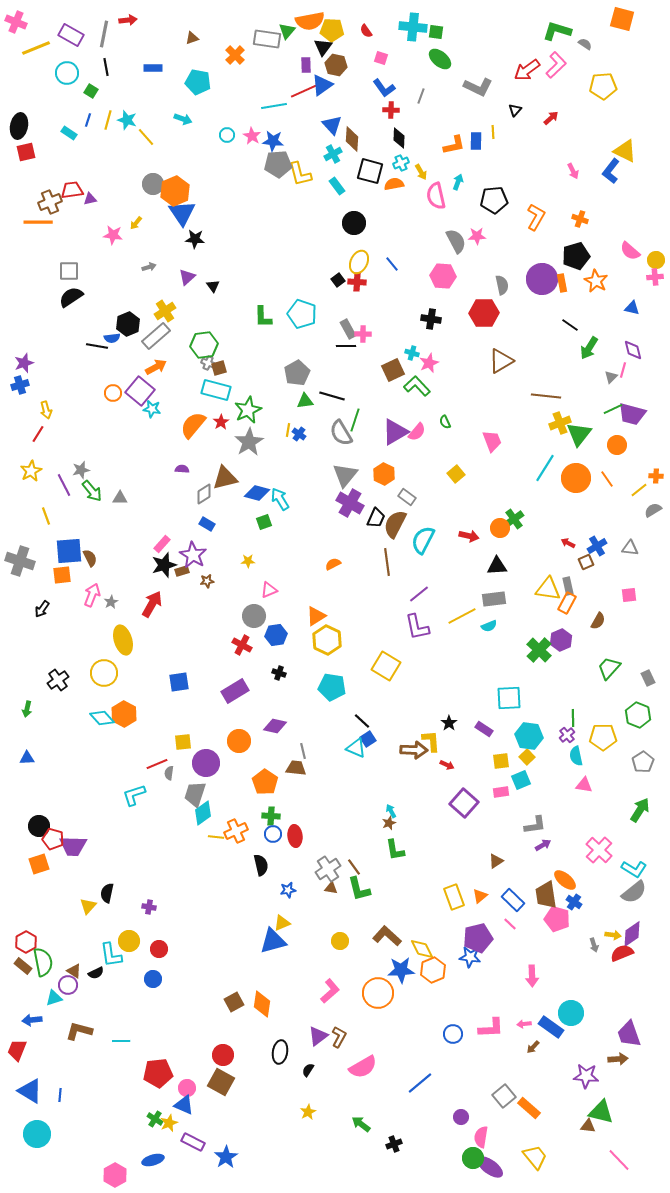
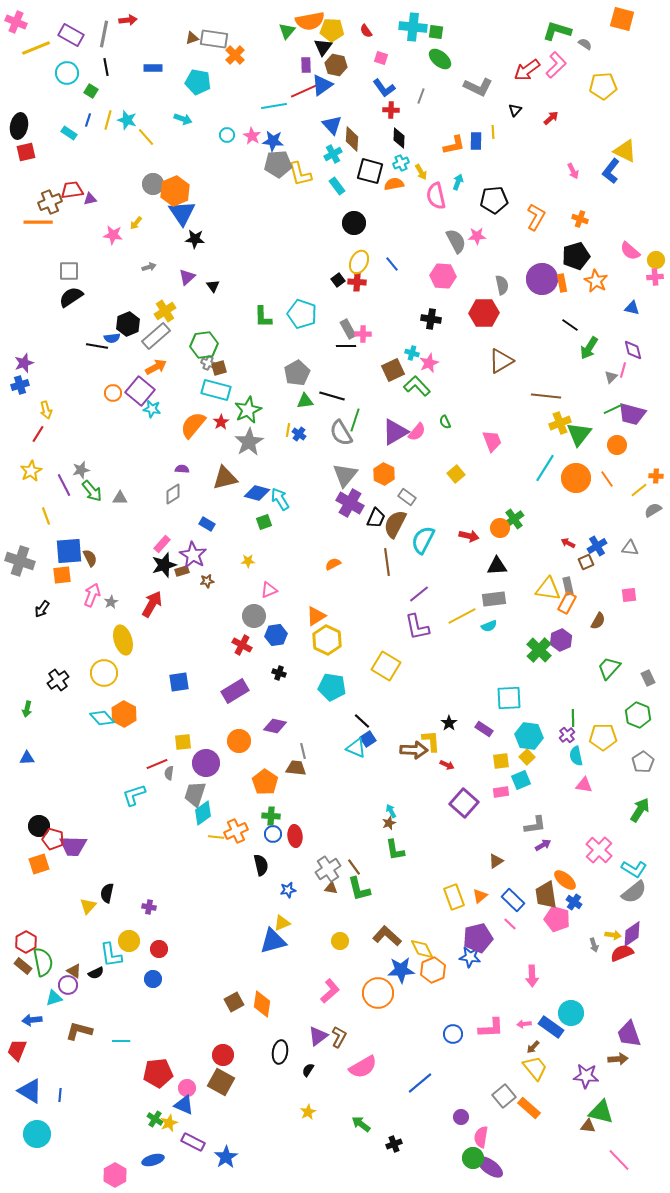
gray rectangle at (267, 39): moved 53 px left
gray diamond at (204, 494): moved 31 px left
yellow trapezoid at (535, 1157): moved 89 px up
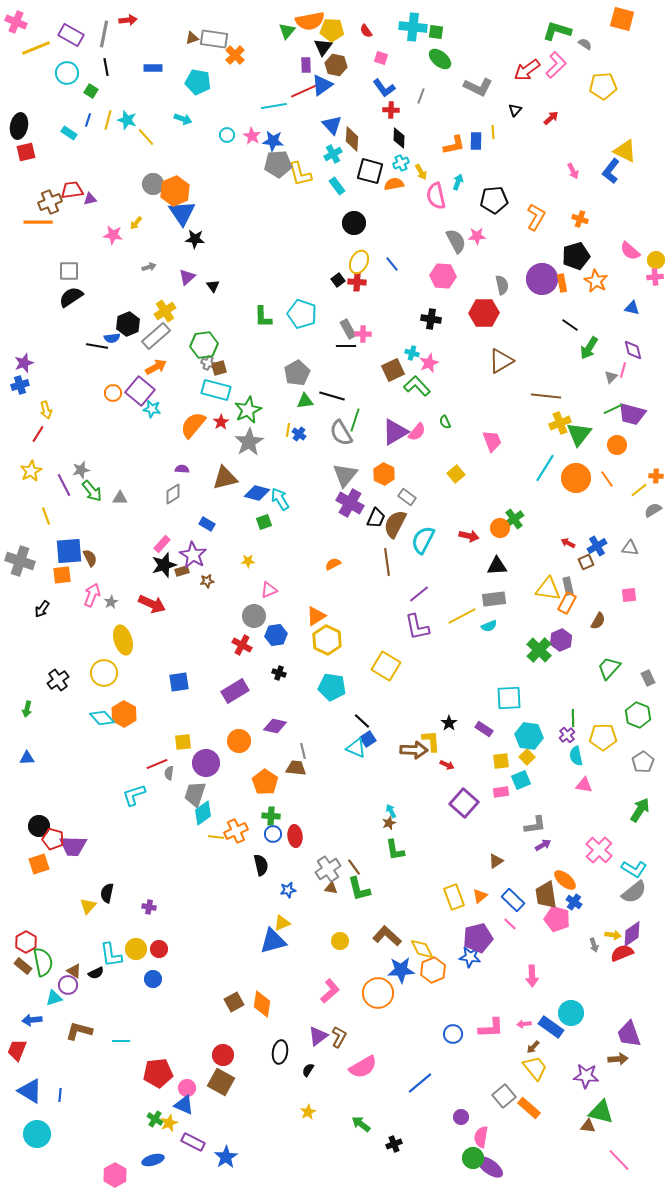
red arrow at (152, 604): rotated 84 degrees clockwise
yellow circle at (129, 941): moved 7 px right, 8 px down
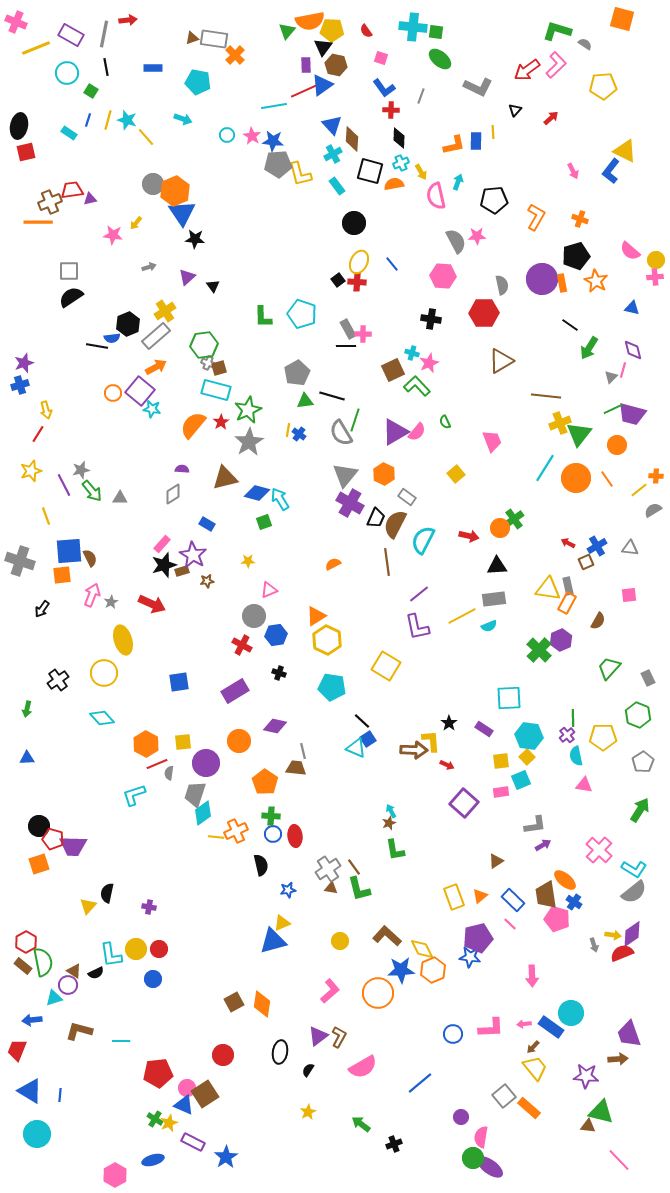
yellow star at (31, 471): rotated 10 degrees clockwise
orange hexagon at (124, 714): moved 22 px right, 30 px down
brown square at (221, 1082): moved 16 px left, 12 px down; rotated 28 degrees clockwise
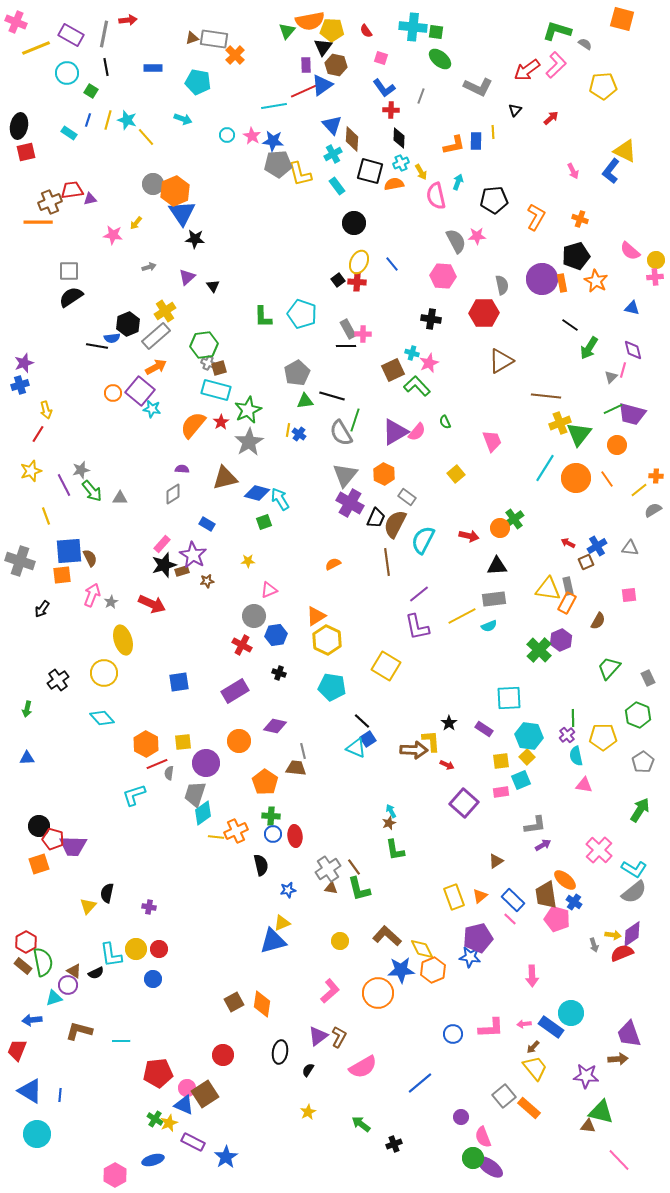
pink line at (510, 924): moved 5 px up
pink semicircle at (481, 1137): moved 2 px right; rotated 30 degrees counterclockwise
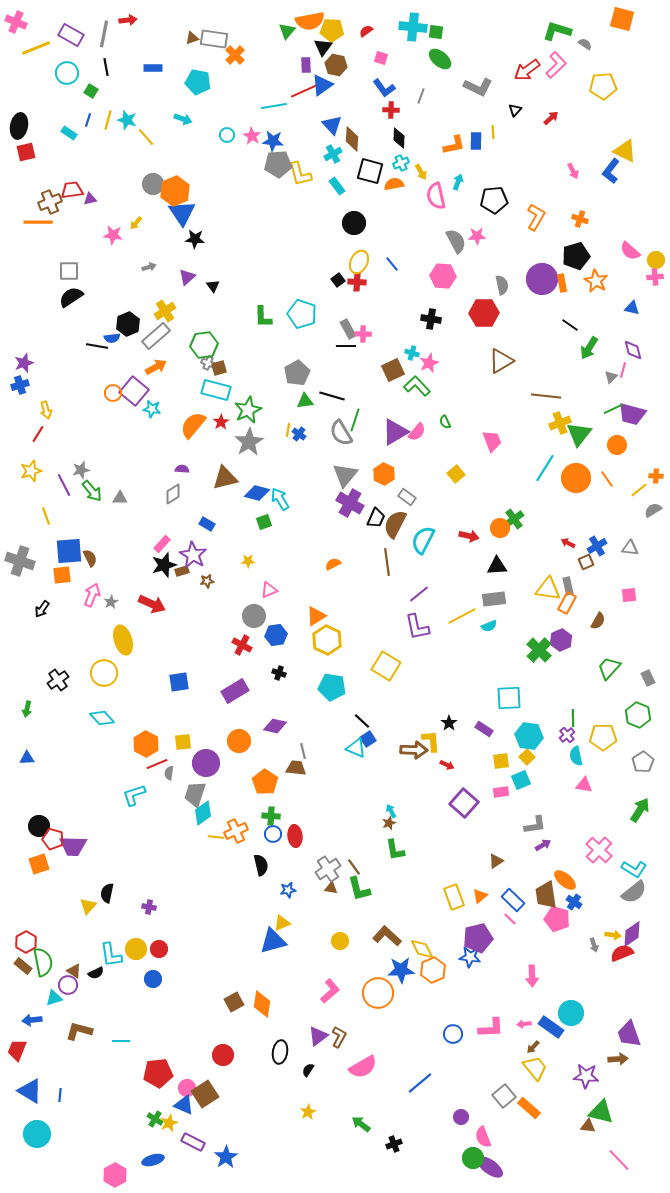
red semicircle at (366, 31): rotated 88 degrees clockwise
purple square at (140, 391): moved 6 px left
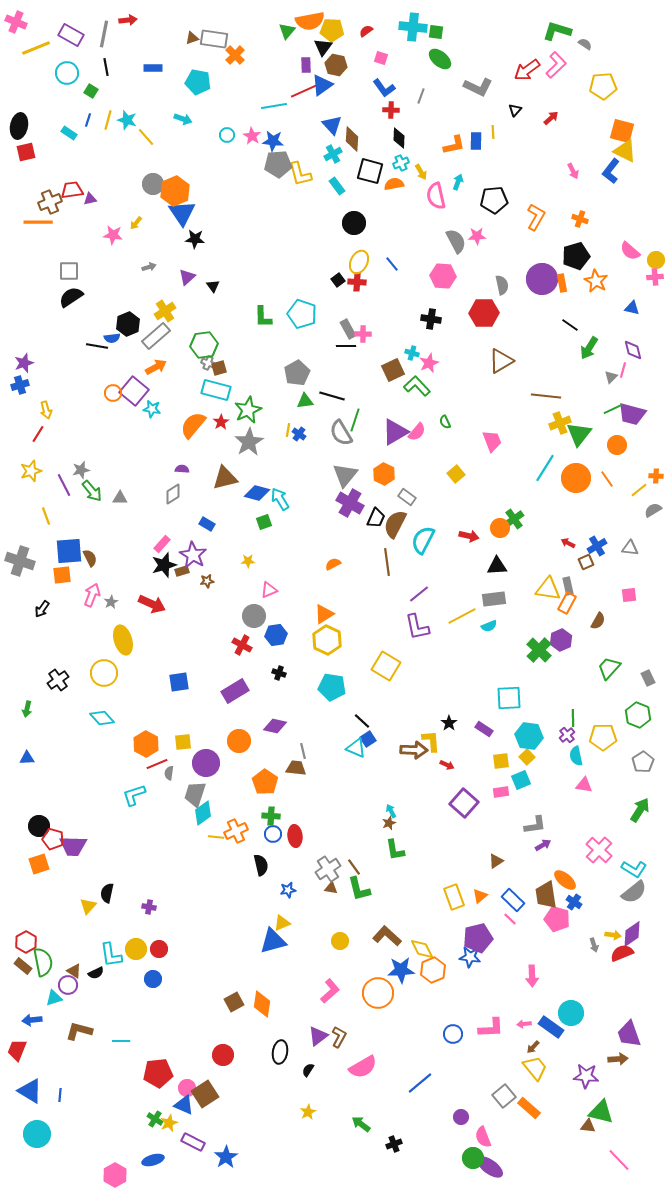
orange square at (622, 19): moved 112 px down
orange triangle at (316, 616): moved 8 px right, 2 px up
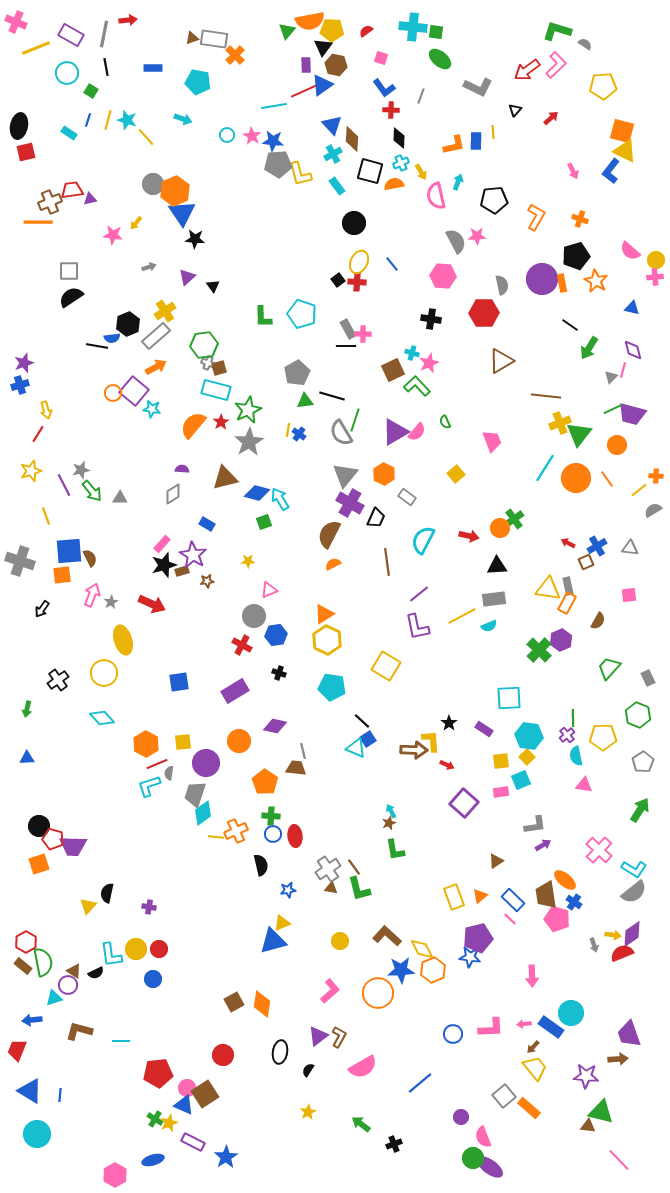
brown semicircle at (395, 524): moved 66 px left, 10 px down
cyan L-shape at (134, 795): moved 15 px right, 9 px up
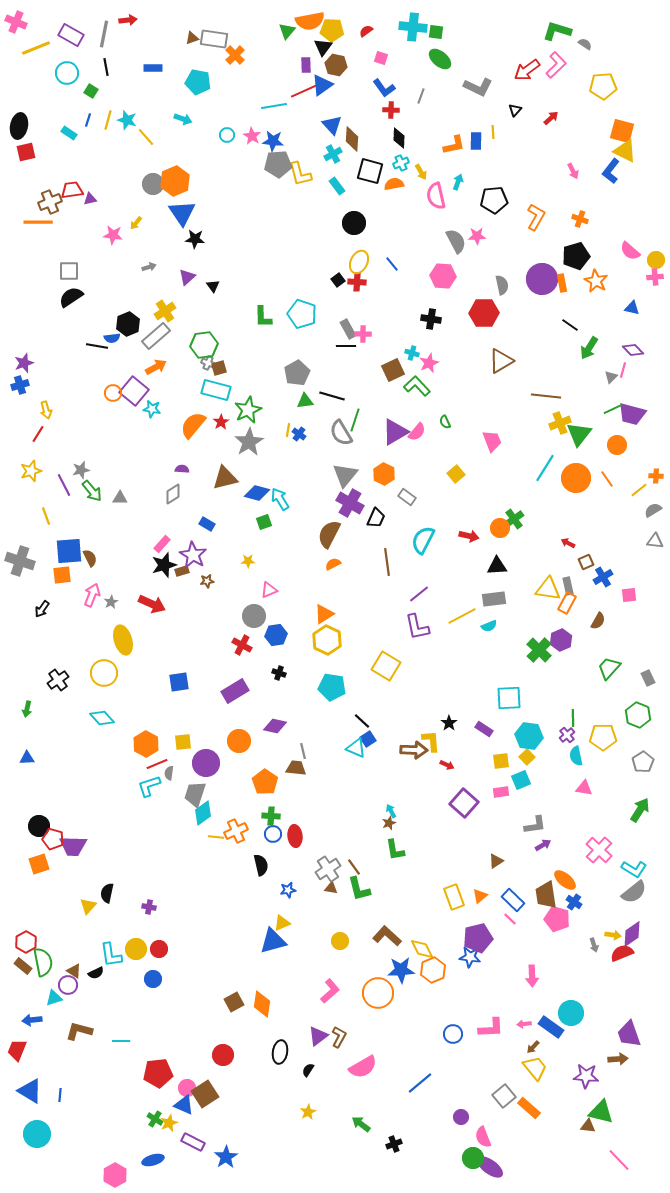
orange hexagon at (175, 191): moved 10 px up
purple diamond at (633, 350): rotated 30 degrees counterclockwise
blue cross at (597, 546): moved 6 px right, 31 px down
gray triangle at (630, 548): moved 25 px right, 7 px up
pink triangle at (584, 785): moved 3 px down
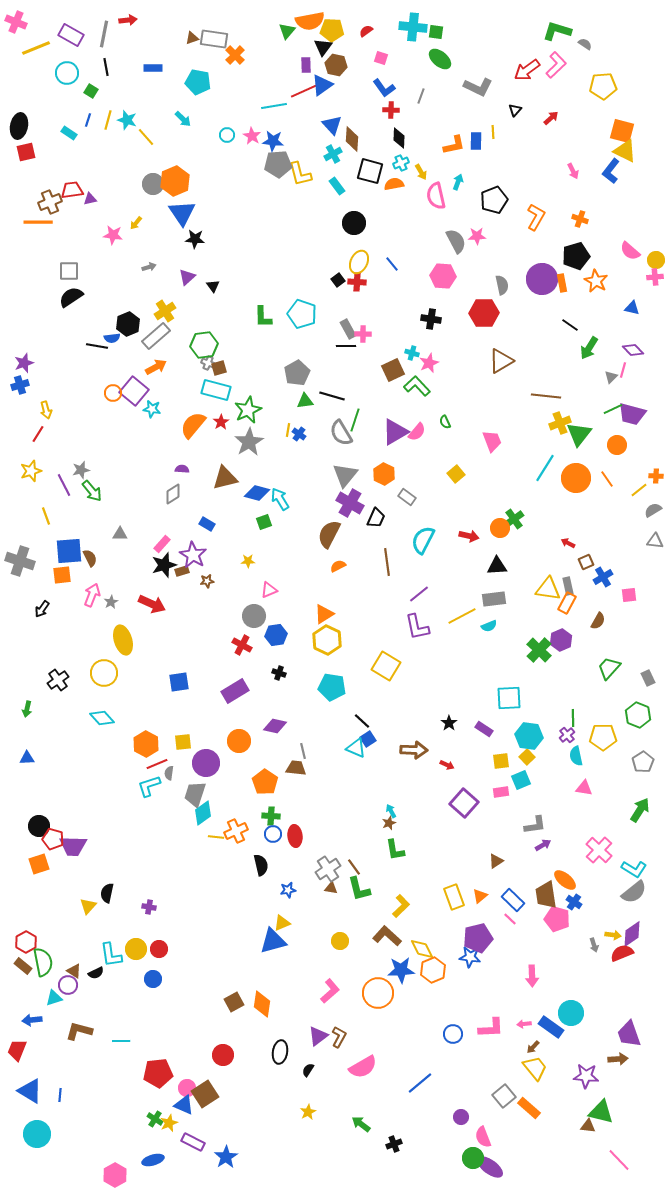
cyan arrow at (183, 119): rotated 24 degrees clockwise
black pentagon at (494, 200): rotated 16 degrees counterclockwise
gray triangle at (120, 498): moved 36 px down
orange semicircle at (333, 564): moved 5 px right, 2 px down
yellow L-shape at (431, 741): moved 30 px left, 165 px down; rotated 50 degrees clockwise
